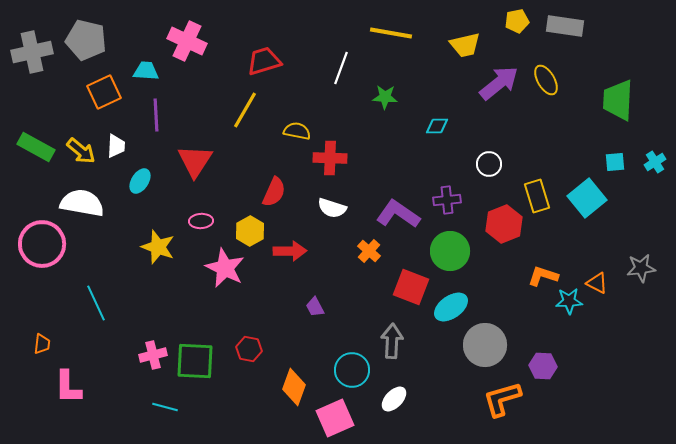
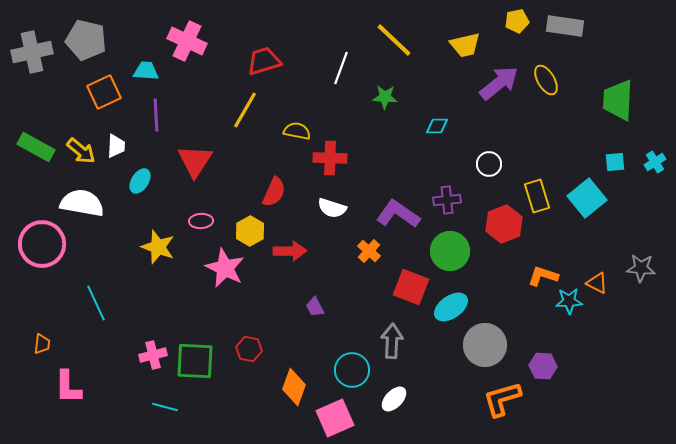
yellow line at (391, 33): moved 3 px right, 7 px down; rotated 33 degrees clockwise
gray star at (641, 268): rotated 12 degrees clockwise
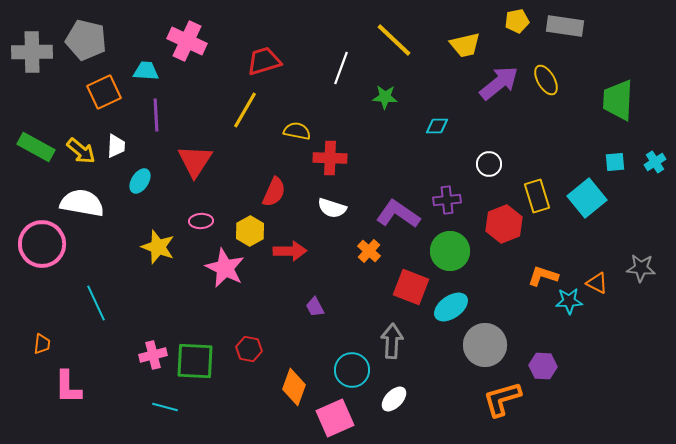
gray cross at (32, 52): rotated 12 degrees clockwise
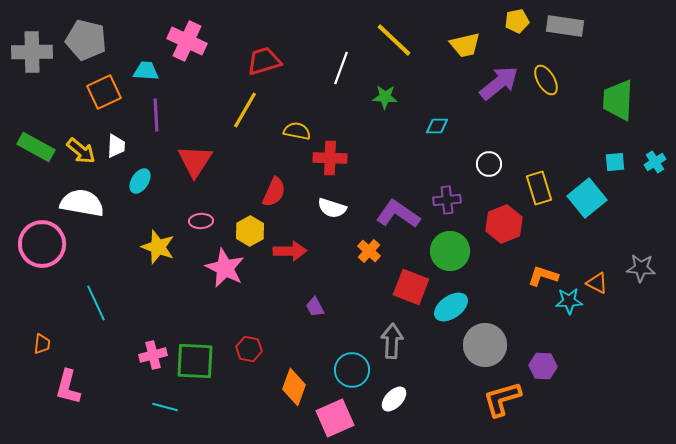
yellow rectangle at (537, 196): moved 2 px right, 8 px up
pink L-shape at (68, 387): rotated 15 degrees clockwise
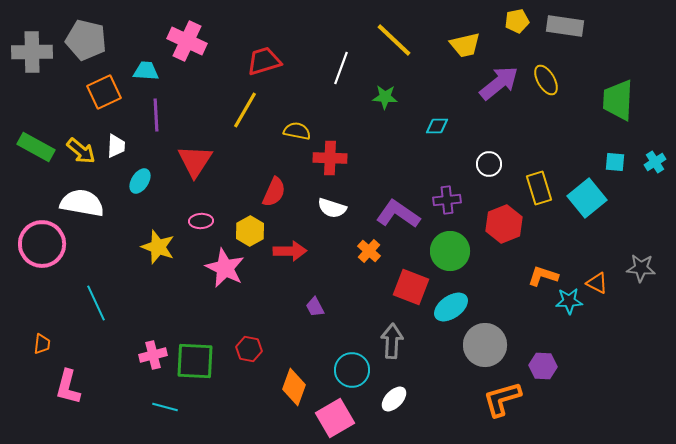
cyan square at (615, 162): rotated 10 degrees clockwise
pink square at (335, 418): rotated 6 degrees counterclockwise
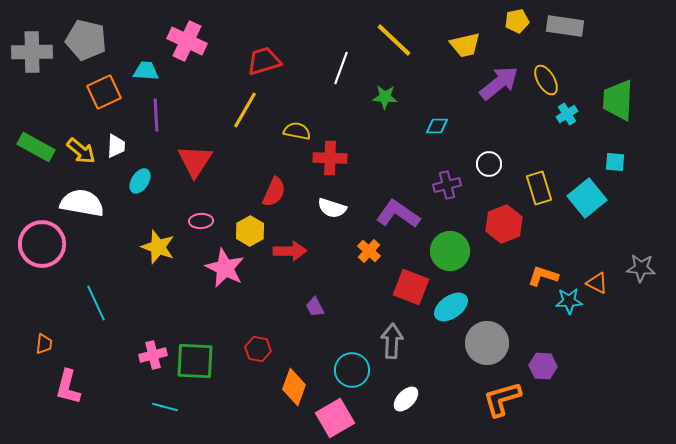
cyan cross at (655, 162): moved 88 px left, 48 px up
purple cross at (447, 200): moved 15 px up; rotated 8 degrees counterclockwise
orange trapezoid at (42, 344): moved 2 px right
gray circle at (485, 345): moved 2 px right, 2 px up
red hexagon at (249, 349): moved 9 px right
white ellipse at (394, 399): moved 12 px right
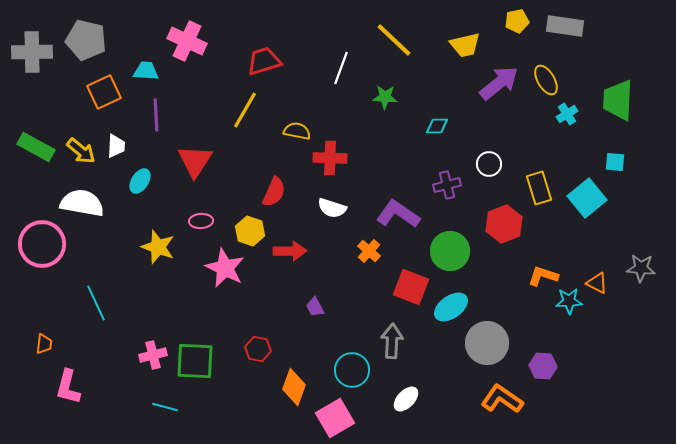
yellow hexagon at (250, 231): rotated 12 degrees counterclockwise
orange L-shape at (502, 399): rotated 51 degrees clockwise
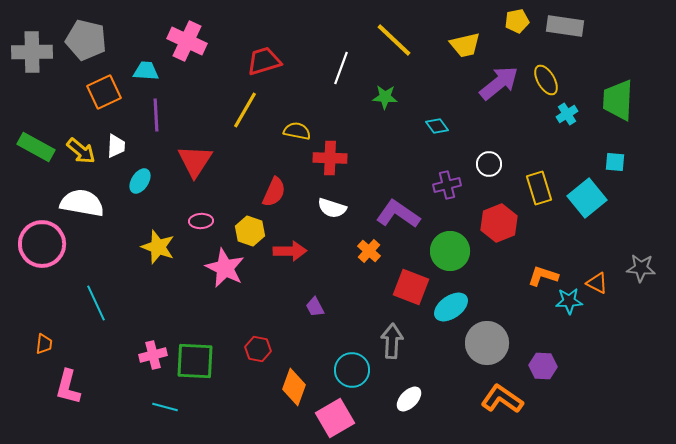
cyan diamond at (437, 126): rotated 55 degrees clockwise
red hexagon at (504, 224): moved 5 px left, 1 px up
white ellipse at (406, 399): moved 3 px right
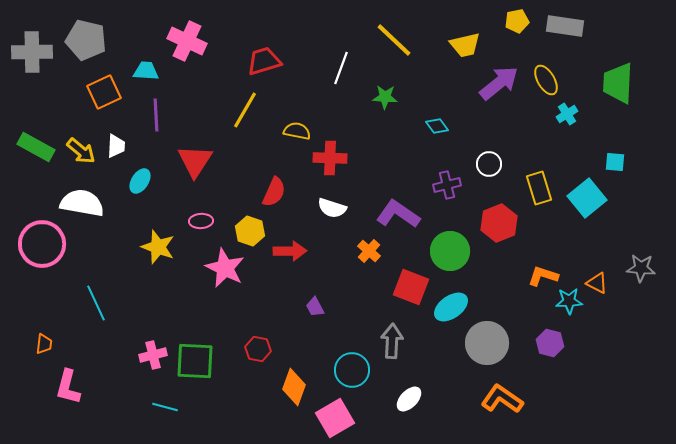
green trapezoid at (618, 100): moved 17 px up
purple hexagon at (543, 366): moved 7 px right, 23 px up; rotated 12 degrees clockwise
